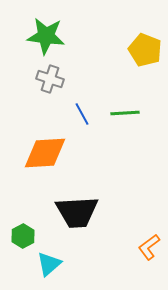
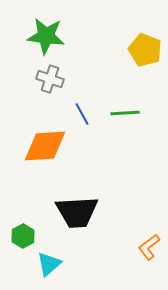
orange diamond: moved 7 px up
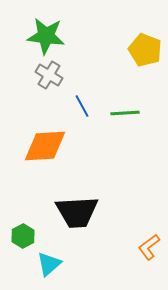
gray cross: moved 1 px left, 4 px up; rotated 12 degrees clockwise
blue line: moved 8 px up
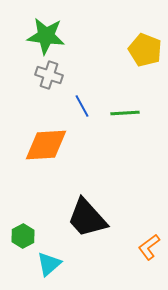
gray cross: rotated 12 degrees counterclockwise
orange diamond: moved 1 px right, 1 px up
black trapezoid: moved 10 px right, 6 px down; rotated 51 degrees clockwise
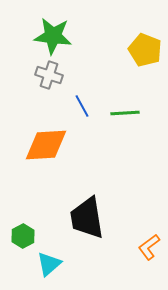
green star: moved 7 px right
black trapezoid: rotated 33 degrees clockwise
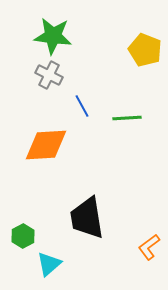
gray cross: rotated 8 degrees clockwise
green line: moved 2 px right, 5 px down
